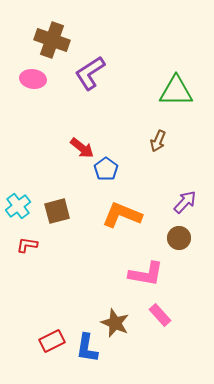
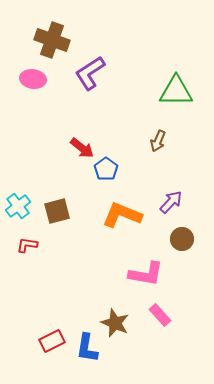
purple arrow: moved 14 px left
brown circle: moved 3 px right, 1 px down
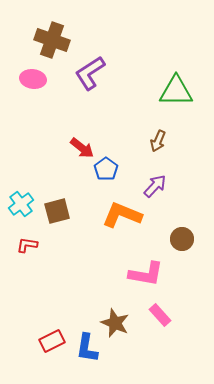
purple arrow: moved 16 px left, 16 px up
cyan cross: moved 3 px right, 2 px up
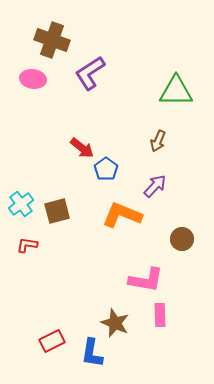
pink L-shape: moved 6 px down
pink rectangle: rotated 40 degrees clockwise
blue L-shape: moved 5 px right, 5 px down
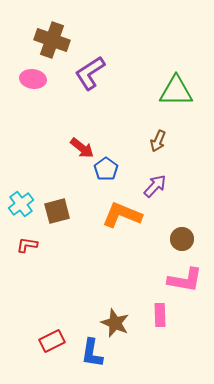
pink L-shape: moved 39 px right
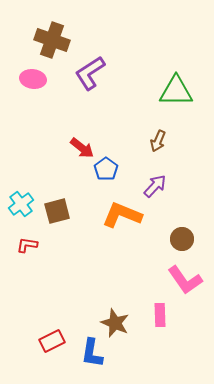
pink L-shape: rotated 45 degrees clockwise
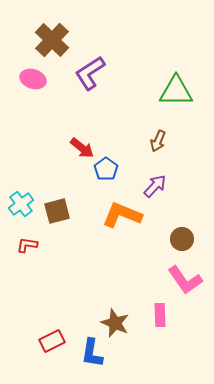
brown cross: rotated 24 degrees clockwise
pink ellipse: rotated 10 degrees clockwise
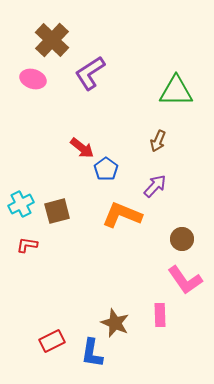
cyan cross: rotated 10 degrees clockwise
